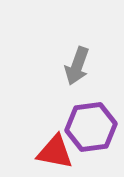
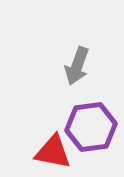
red triangle: moved 2 px left
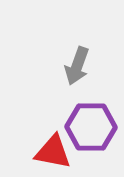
purple hexagon: rotated 9 degrees clockwise
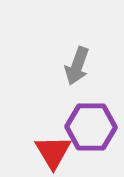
red triangle: rotated 48 degrees clockwise
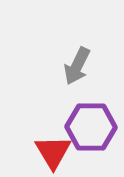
gray arrow: rotated 6 degrees clockwise
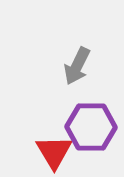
red triangle: moved 1 px right
